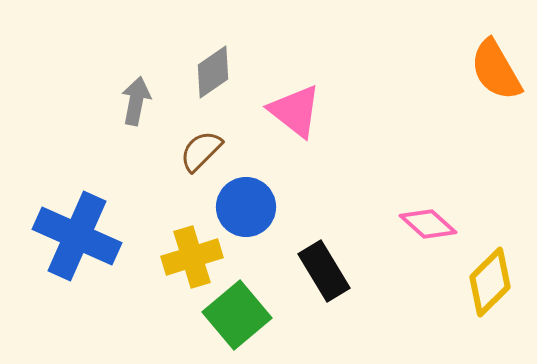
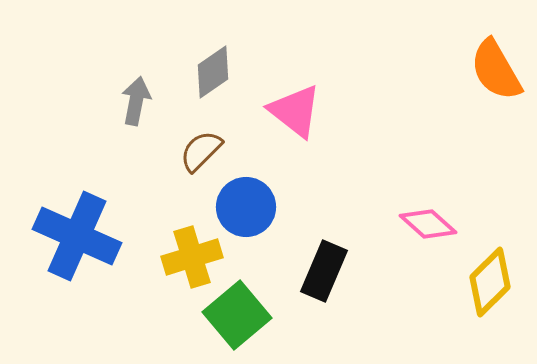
black rectangle: rotated 54 degrees clockwise
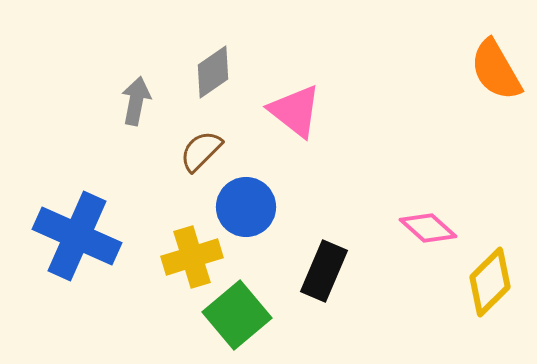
pink diamond: moved 4 px down
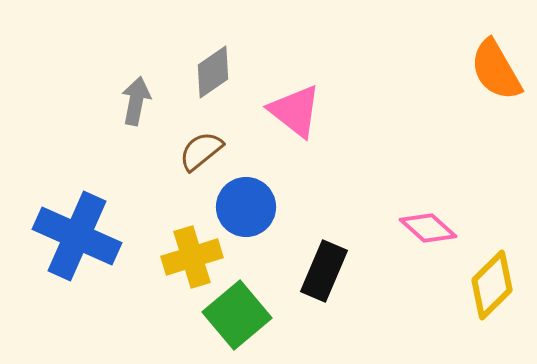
brown semicircle: rotated 6 degrees clockwise
yellow diamond: moved 2 px right, 3 px down
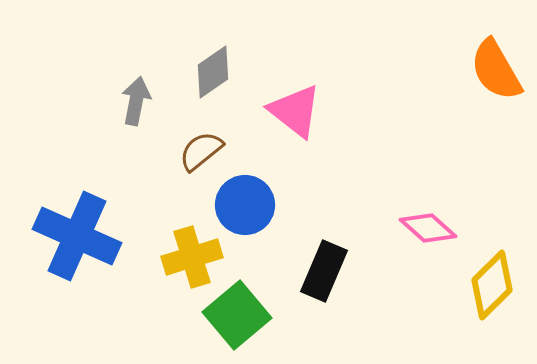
blue circle: moved 1 px left, 2 px up
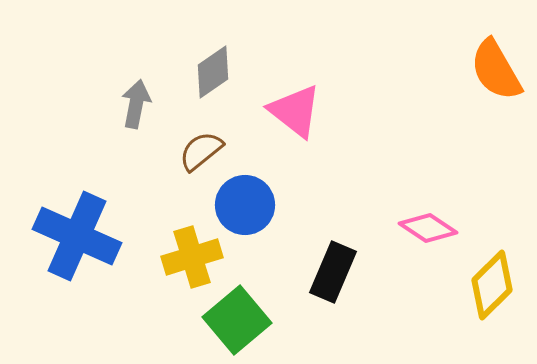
gray arrow: moved 3 px down
pink diamond: rotated 8 degrees counterclockwise
black rectangle: moved 9 px right, 1 px down
green square: moved 5 px down
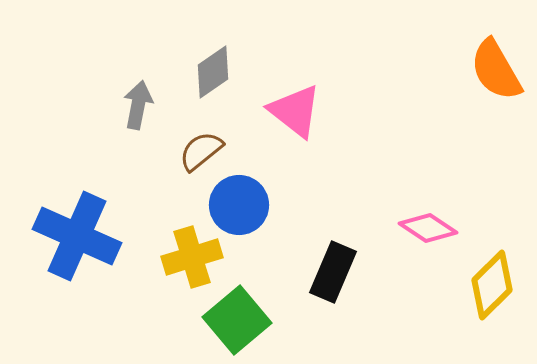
gray arrow: moved 2 px right, 1 px down
blue circle: moved 6 px left
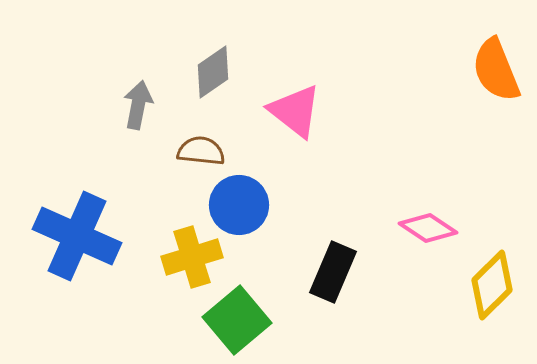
orange semicircle: rotated 8 degrees clockwise
brown semicircle: rotated 45 degrees clockwise
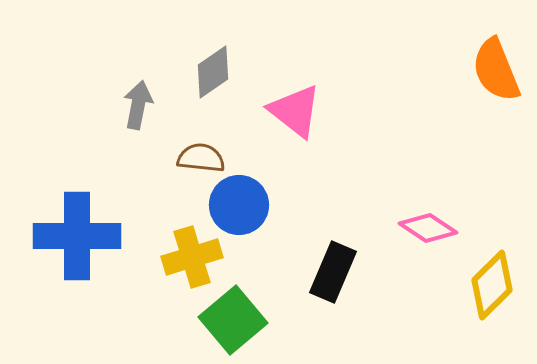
brown semicircle: moved 7 px down
blue cross: rotated 24 degrees counterclockwise
green square: moved 4 px left
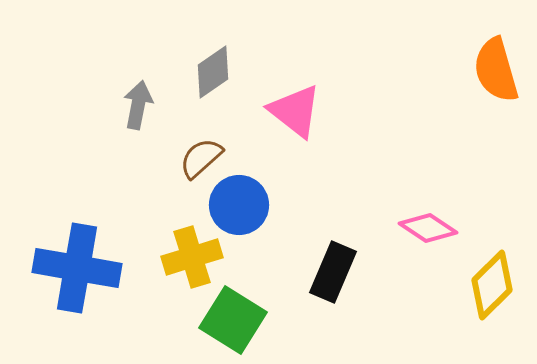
orange semicircle: rotated 6 degrees clockwise
brown semicircle: rotated 48 degrees counterclockwise
blue cross: moved 32 px down; rotated 10 degrees clockwise
green square: rotated 18 degrees counterclockwise
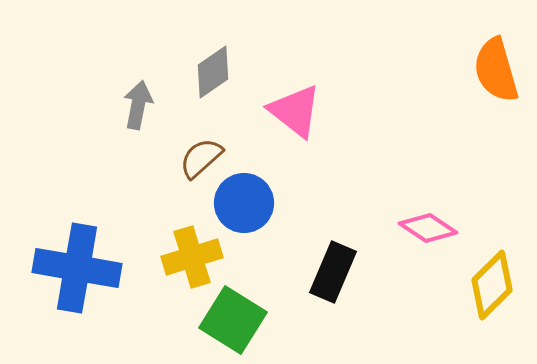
blue circle: moved 5 px right, 2 px up
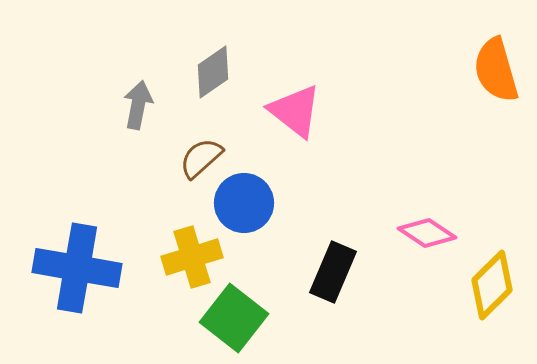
pink diamond: moved 1 px left, 5 px down
green square: moved 1 px right, 2 px up; rotated 6 degrees clockwise
